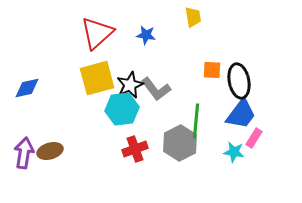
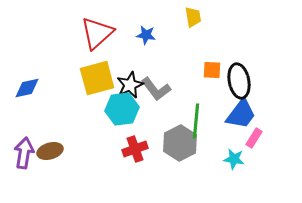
cyan star: moved 7 px down
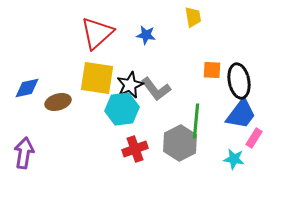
yellow square: rotated 24 degrees clockwise
brown ellipse: moved 8 px right, 49 px up
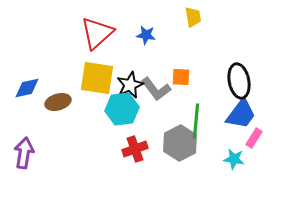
orange square: moved 31 px left, 7 px down
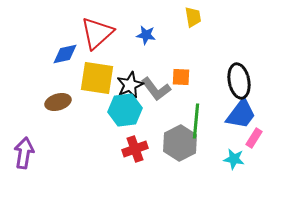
blue diamond: moved 38 px right, 34 px up
cyan hexagon: moved 3 px right, 1 px down
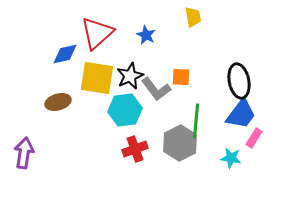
blue star: rotated 18 degrees clockwise
black star: moved 9 px up
cyan star: moved 3 px left, 1 px up
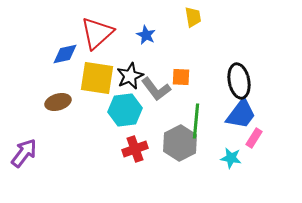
purple arrow: rotated 28 degrees clockwise
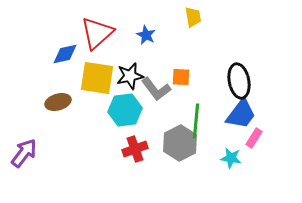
black star: rotated 12 degrees clockwise
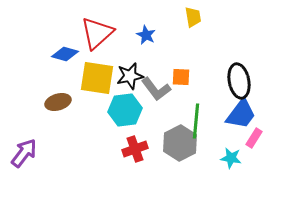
blue diamond: rotated 28 degrees clockwise
